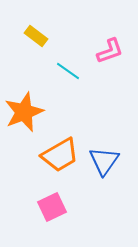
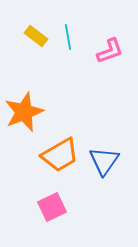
cyan line: moved 34 px up; rotated 45 degrees clockwise
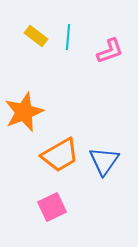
cyan line: rotated 15 degrees clockwise
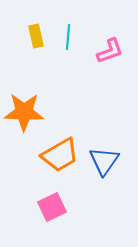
yellow rectangle: rotated 40 degrees clockwise
orange star: rotated 24 degrees clockwise
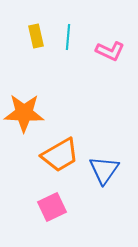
pink L-shape: rotated 44 degrees clockwise
orange star: moved 1 px down
blue triangle: moved 9 px down
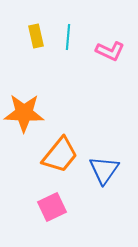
orange trapezoid: rotated 21 degrees counterclockwise
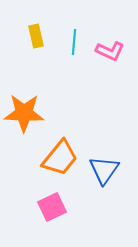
cyan line: moved 6 px right, 5 px down
orange trapezoid: moved 3 px down
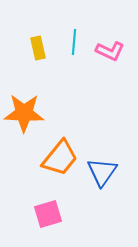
yellow rectangle: moved 2 px right, 12 px down
blue triangle: moved 2 px left, 2 px down
pink square: moved 4 px left, 7 px down; rotated 8 degrees clockwise
